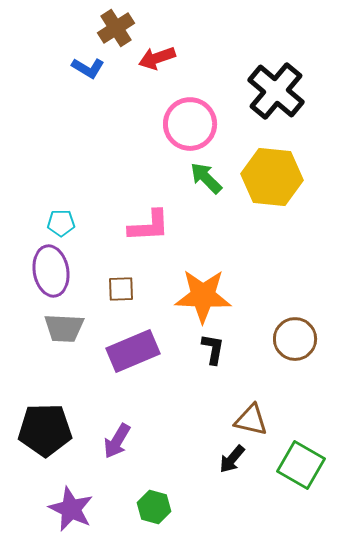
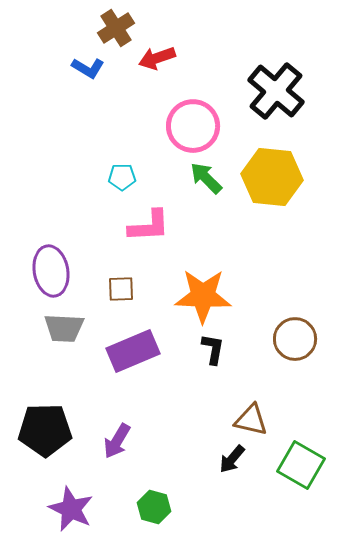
pink circle: moved 3 px right, 2 px down
cyan pentagon: moved 61 px right, 46 px up
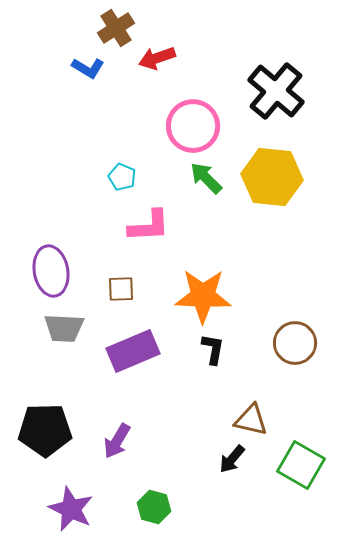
cyan pentagon: rotated 24 degrees clockwise
brown circle: moved 4 px down
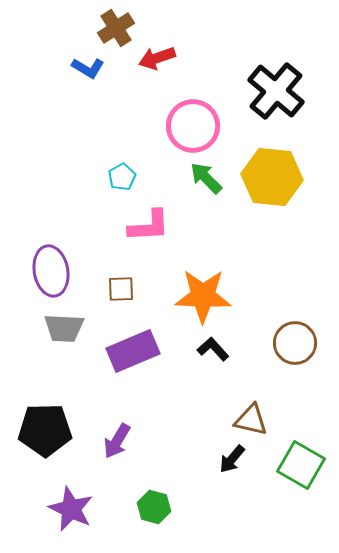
cyan pentagon: rotated 20 degrees clockwise
black L-shape: rotated 52 degrees counterclockwise
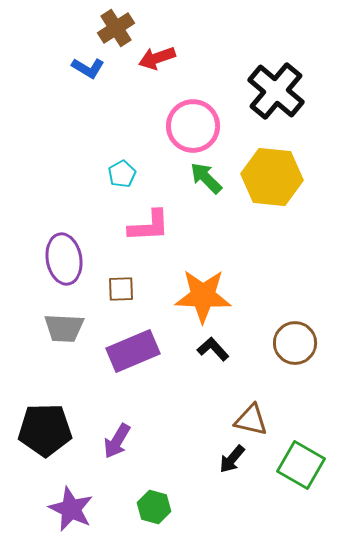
cyan pentagon: moved 3 px up
purple ellipse: moved 13 px right, 12 px up
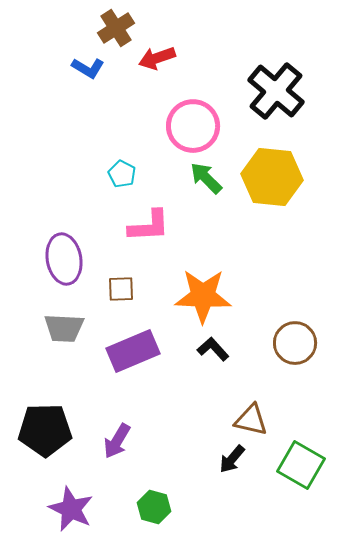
cyan pentagon: rotated 16 degrees counterclockwise
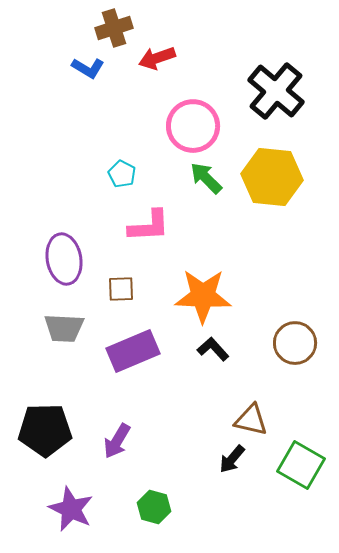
brown cross: moved 2 px left; rotated 15 degrees clockwise
